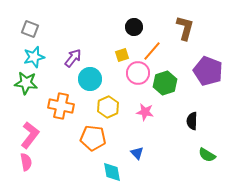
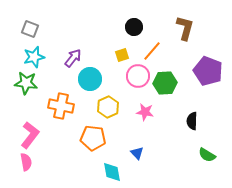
pink circle: moved 3 px down
green hexagon: rotated 15 degrees clockwise
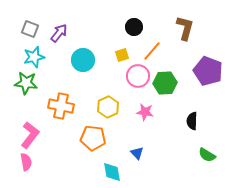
purple arrow: moved 14 px left, 25 px up
cyan circle: moved 7 px left, 19 px up
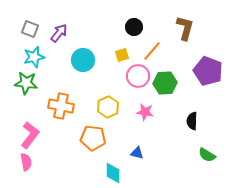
blue triangle: rotated 32 degrees counterclockwise
cyan diamond: moved 1 px right, 1 px down; rotated 10 degrees clockwise
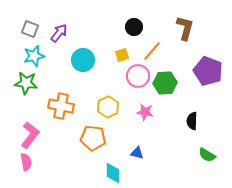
cyan star: moved 1 px up
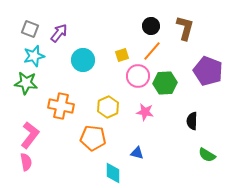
black circle: moved 17 px right, 1 px up
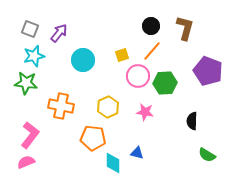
pink semicircle: rotated 102 degrees counterclockwise
cyan diamond: moved 10 px up
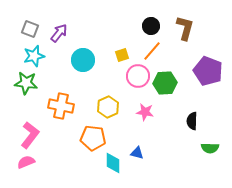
green semicircle: moved 3 px right, 7 px up; rotated 30 degrees counterclockwise
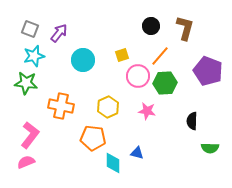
orange line: moved 8 px right, 5 px down
pink star: moved 2 px right, 1 px up
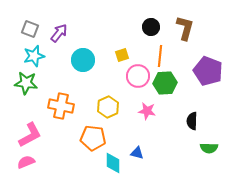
black circle: moved 1 px down
orange line: rotated 35 degrees counterclockwise
pink L-shape: rotated 24 degrees clockwise
green semicircle: moved 1 px left
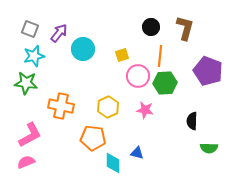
cyan circle: moved 11 px up
pink star: moved 2 px left, 1 px up
